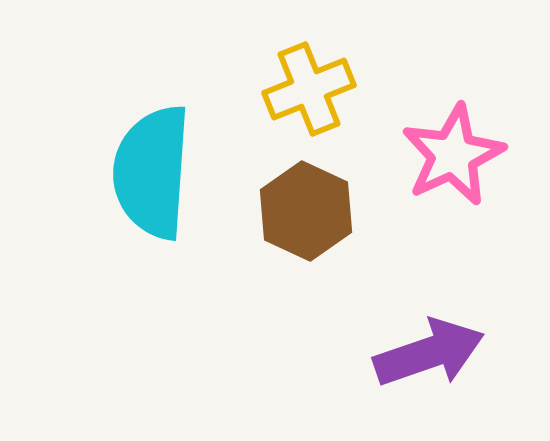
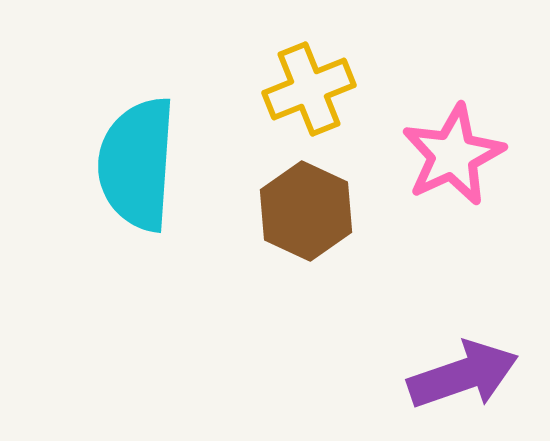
cyan semicircle: moved 15 px left, 8 px up
purple arrow: moved 34 px right, 22 px down
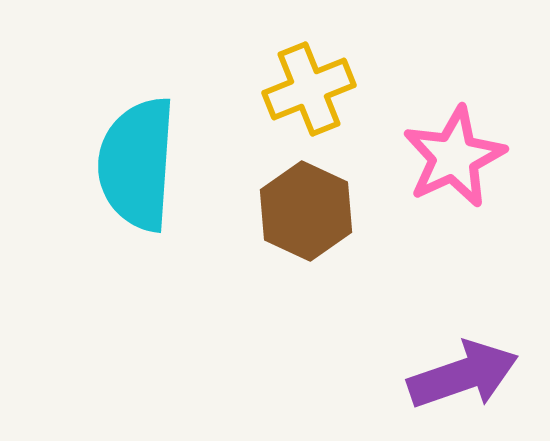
pink star: moved 1 px right, 2 px down
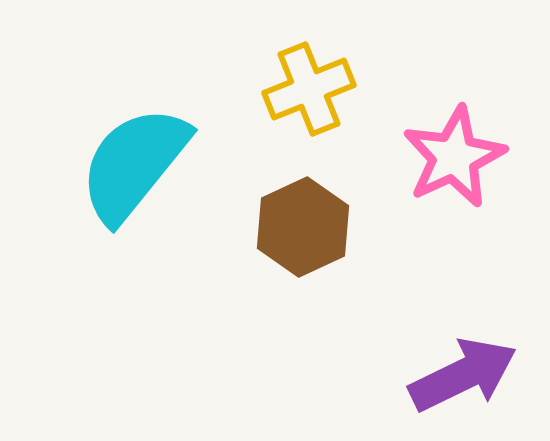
cyan semicircle: moved 3 px left; rotated 35 degrees clockwise
brown hexagon: moved 3 px left, 16 px down; rotated 10 degrees clockwise
purple arrow: rotated 7 degrees counterclockwise
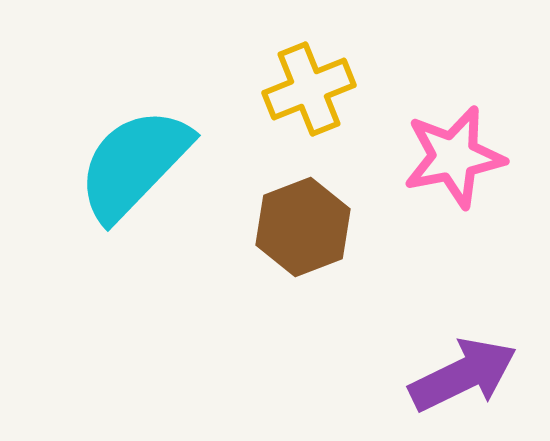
pink star: rotated 14 degrees clockwise
cyan semicircle: rotated 5 degrees clockwise
brown hexagon: rotated 4 degrees clockwise
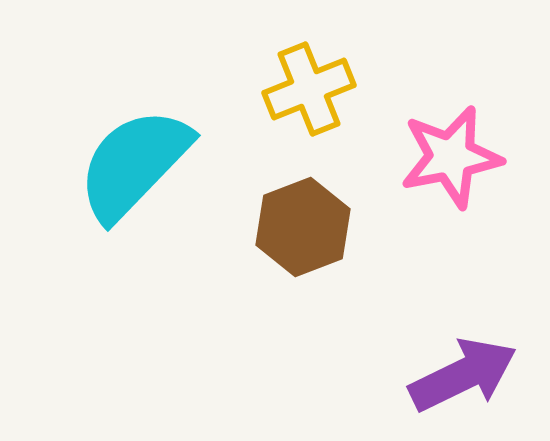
pink star: moved 3 px left
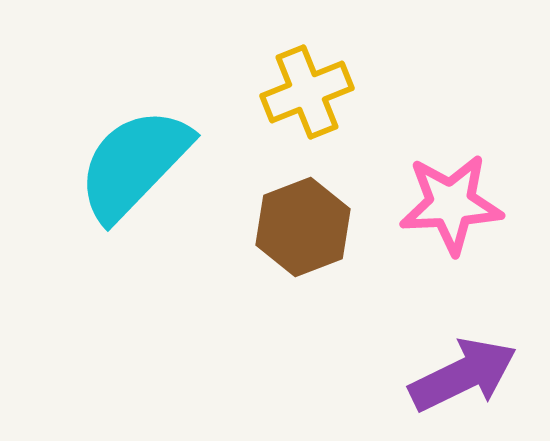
yellow cross: moved 2 px left, 3 px down
pink star: moved 47 px down; rotated 8 degrees clockwise
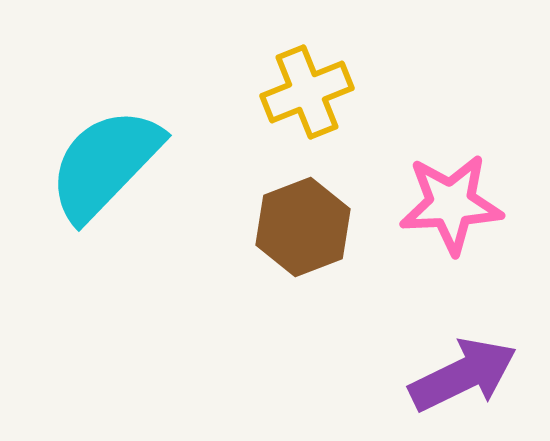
cyan semicircle: moved 29 px left
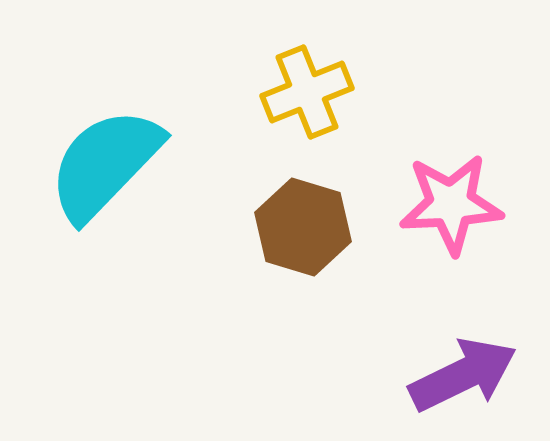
brown hexagon: rotated 22 degrees counterclockwise
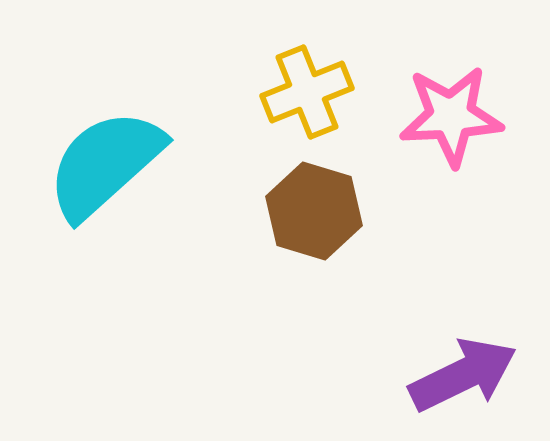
cyan semicircle: rotated 4 degrees clockwise
pink star: moved 88 px up
brown hexagon: moved 11 px right, 16 px up
